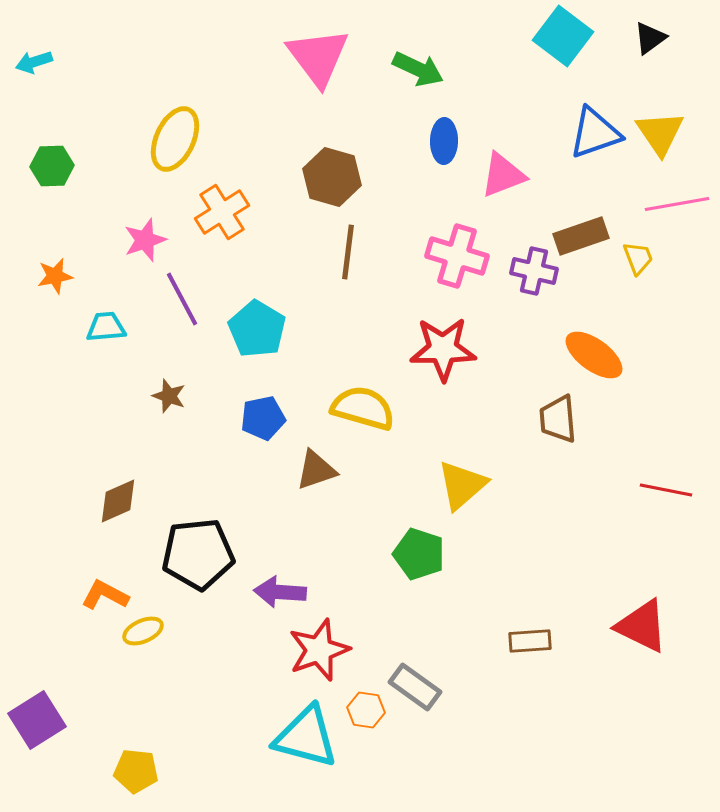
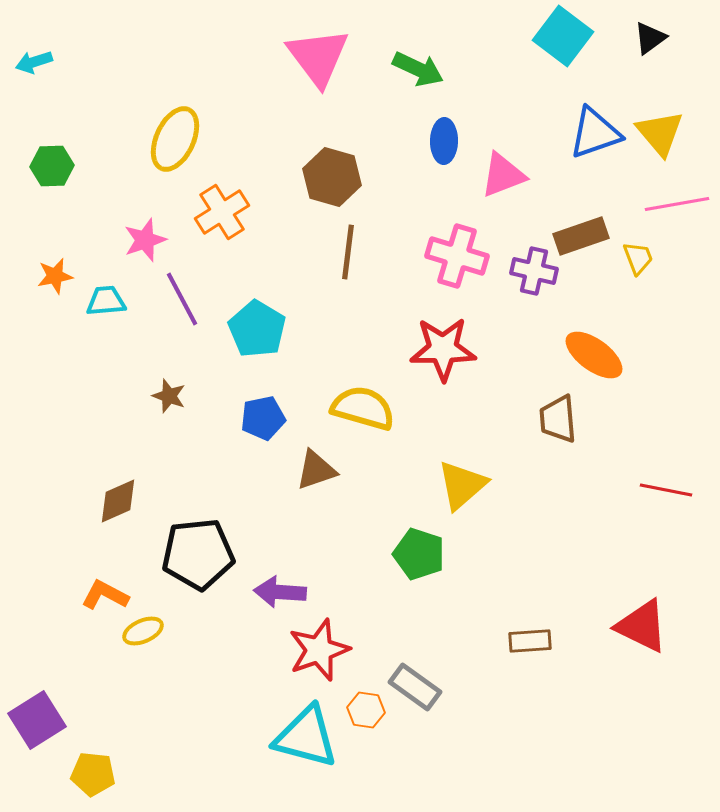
yellow triangle at (660, 133): rotated 6 degrees counterclockwise
cyan trapezoid at (106, 327): moved 26 px up
yellow pentagon at (136, 771): moved 43 px left, 3 px down
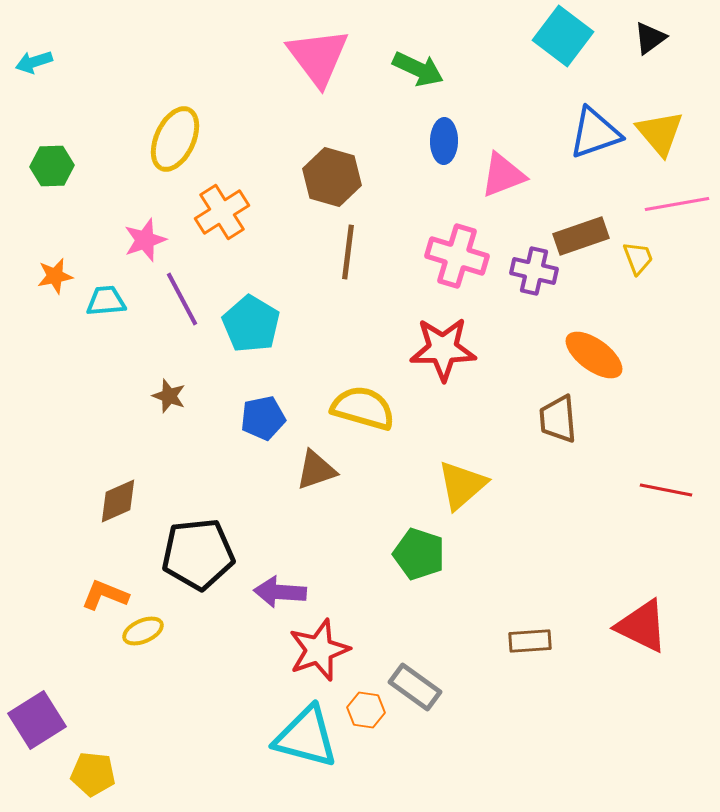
cyan pentagon at (257, 329): moved 6 px left, 5 px up
orange L-shape at (105, 595): rotated 6 degrees counterclockwise
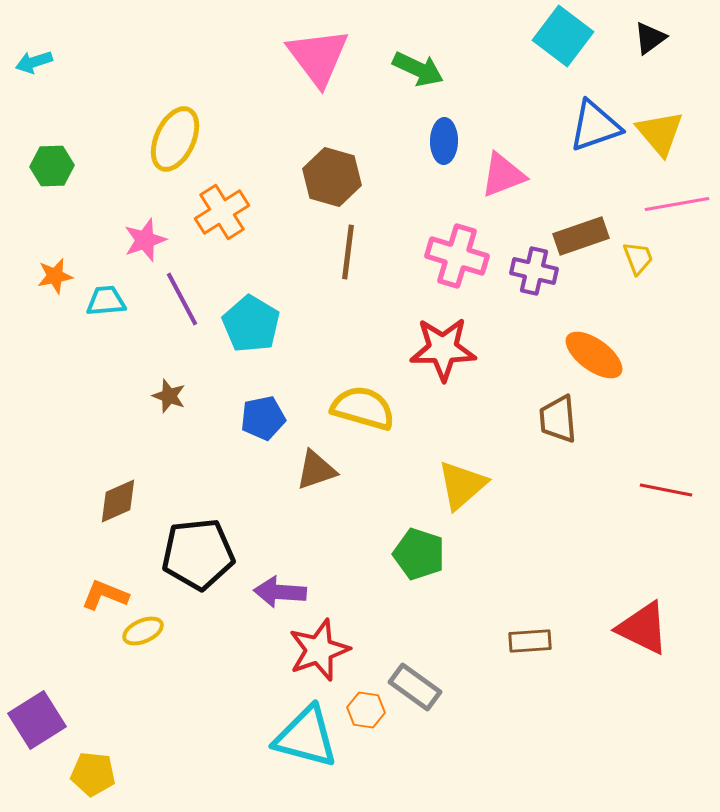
blue triangle at (595, 133): moved 7 px up
red triangle at (642, 626): moved 1 px right, 2 px down
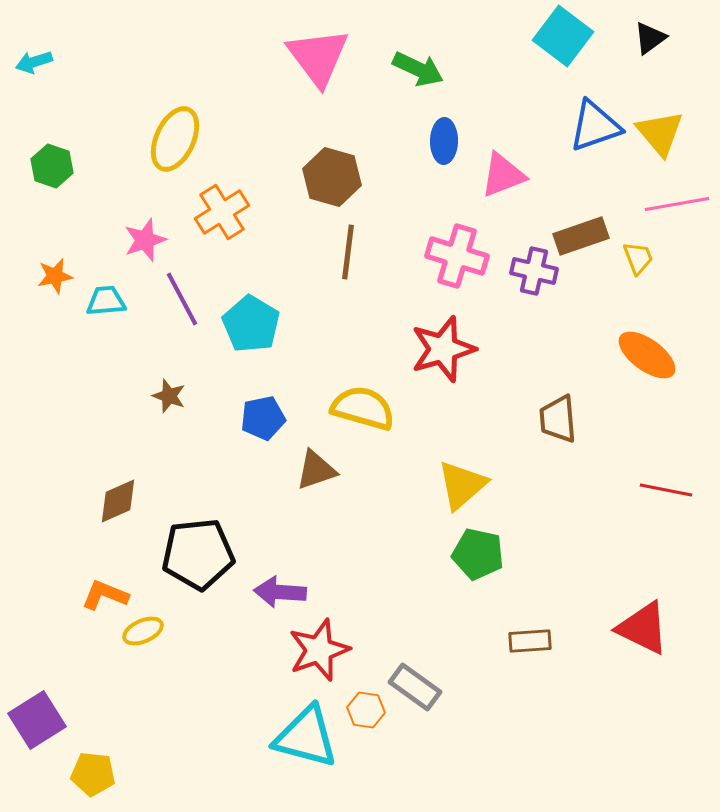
green hexagon at (52, 166): rotated 21 degrees clockwise
red star at (443, 349): rotated 16 degrees counterclockwise
orange ellipse at (594, 355): moved 53 px right
green pentagon at (419, 554): moved 59 px right; rotated 6 degrees counterclockwise
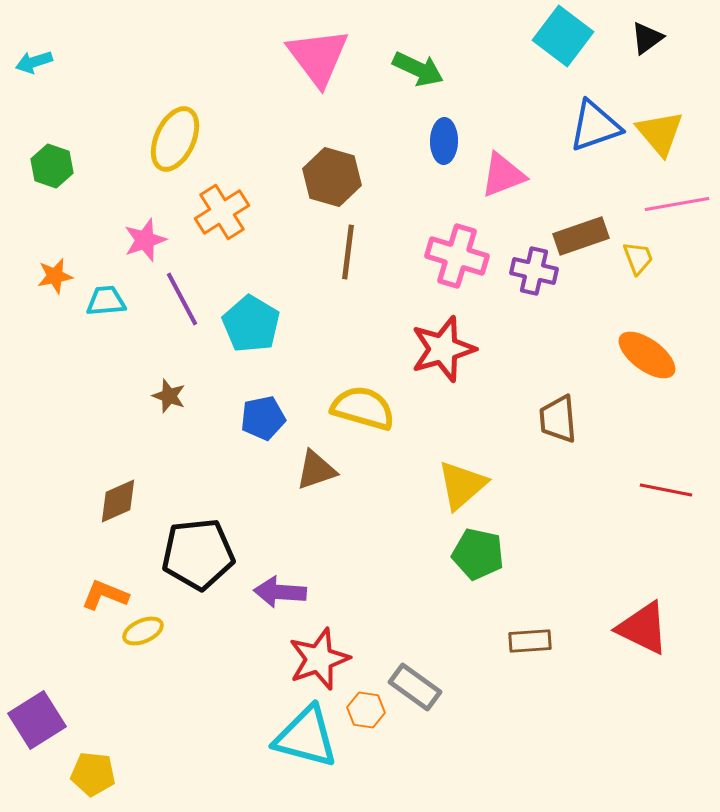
black triangle at (650, 38): moved 3 px left
red star at (319, 650): moved 9 px down
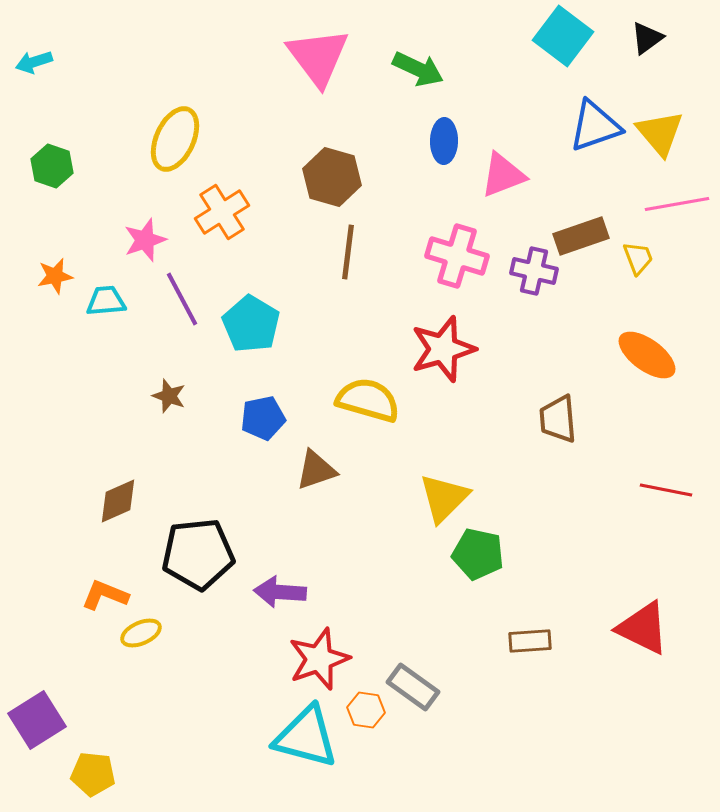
yellow semicircle at (363, 408): moved 5 px right, 8 px up
yellow triangle at (462, 485): moved 18 px left, 13 px down; rotated 4 degrees counterclockwise
yellow ellipse at (143, 631): moved 2 px left, 2 px down
gray rectangle at (415, 687): moved 2 px left
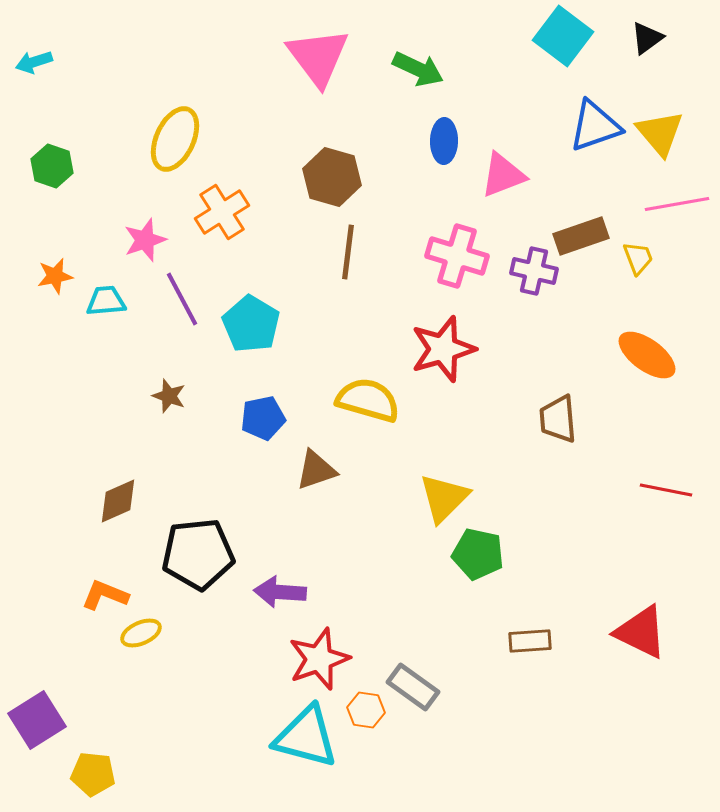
red triangle at (643, 628): moved 2 px left, 4 px down
